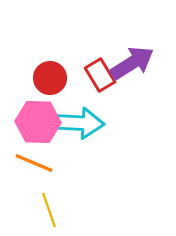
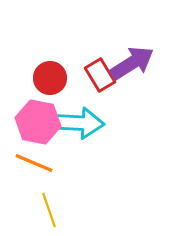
pink hexagon: rotated 9 degrees clockwise
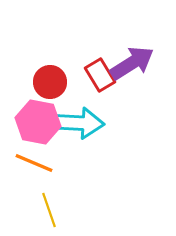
red circle: moved 4 px down
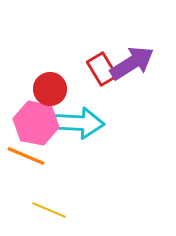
red rectangle: moved 2 px right, 6 px up
red circle: moved 7 px down
pink hexagon: moved 2 px left, 1 px down
orange line: moved 8 px left, 7 px up
yellow line: rotated 48 degrees counterclockwise
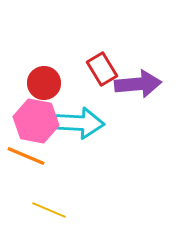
purple arrow: moved 6 px right, 21 px down; rotated 27 degrees clockwise
red circle: moved 6 px left, 6 px up
pink hexagon: moved 2 px up
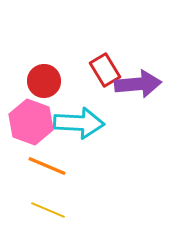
red rectangle: moved 3 px right, 1 px down
red circle: moved 2 px up
pink hexagon: moved 5 px left, 1 px down; rotated 9 degrees clockwise
orange line: moved 21 px right, 10 px down
yellow line: moved 1 px left
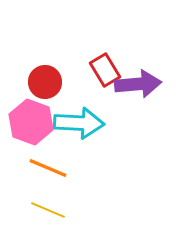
red circle: moved 1 px right, 1 px down
orange line: moved 1 px right, 2 px down
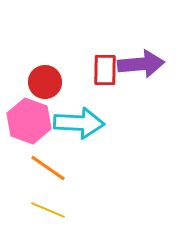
red rectangle: rotated 32 degrees clockwise
purple arrow: moved 3 px right, 20 px up
pink hexagon: moved 2 px left, 1 px up
orange line: rotated 12 degrees clockwise
